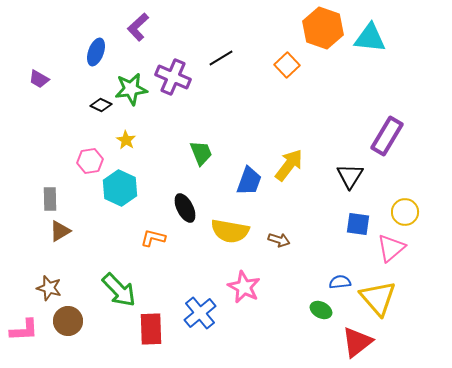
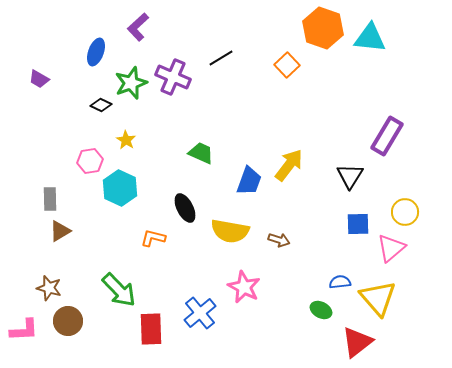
green star: moved 6 px up; rotated 12 degrees counterclockwise
green trapezoid: rotated 44 degrees counterclockwise
blue square: rotated 10 degrees counterclockwise
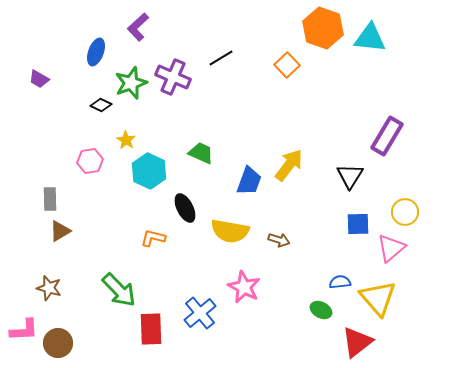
cyan hexagon: moved 29 px right, 17 px up
brown circle: moved 10 px left, 22 px down
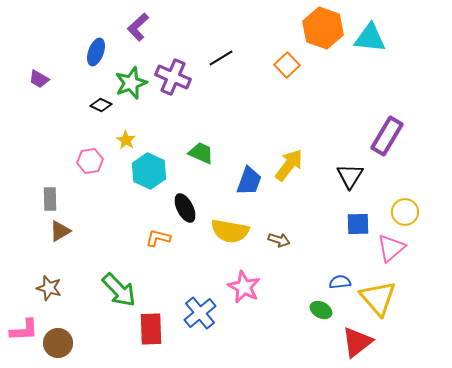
orange L-shape: moved 5 px right
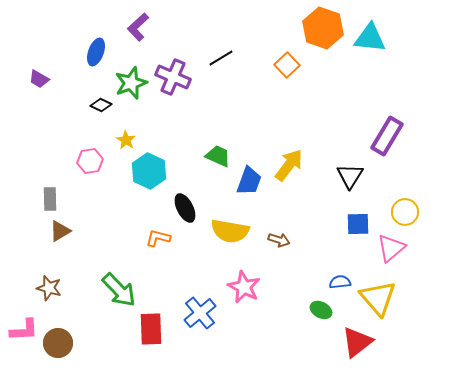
green trapezoid: moved 17 px right, 3 px down
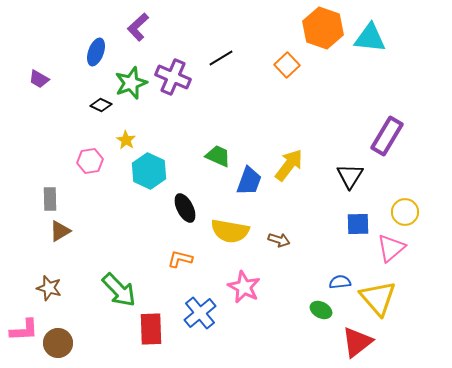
orange L-shape: moved 22 px right, 21 px down
